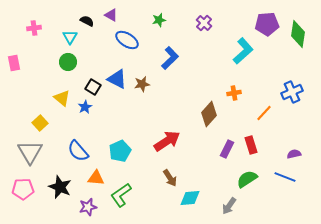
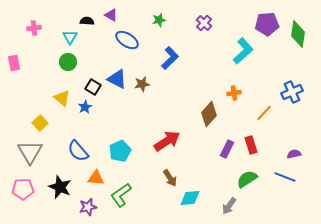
black semicircle: rotated 24 degrees counterclockwise
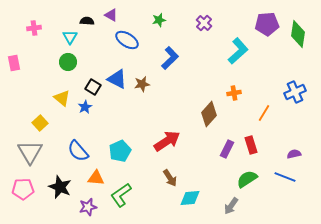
cyan L-shape: moved 5 px left
blue cross: moved 3 px right
orange line: rotated 12 degrees counterclockwise
gray arrow: moved 2 px right
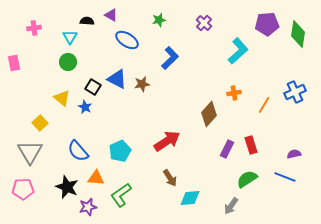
blue star: rotated 16 degrees counterclockwise
orange line: moved 8 px up
black star: moved 7 px right
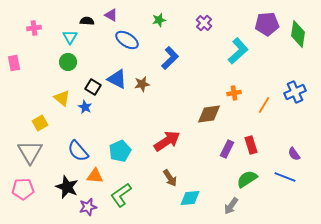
brown diamond: rotated 40 degrees clockwise
yellow square: rotated 14 degrees clockwise
purple semicircle: rotated 112 degrees counterclockwise
orange triangle: moved 1 px left, 2 px up
